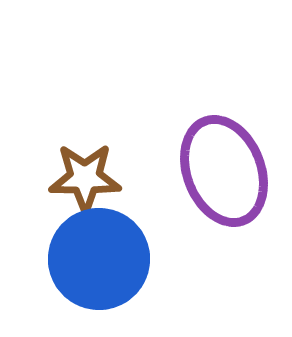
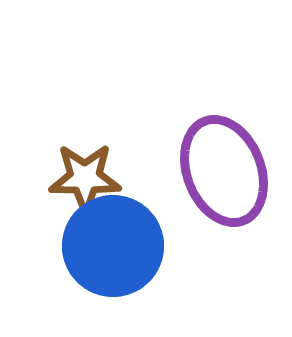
blue circle: moved 14 px right, 13 px up
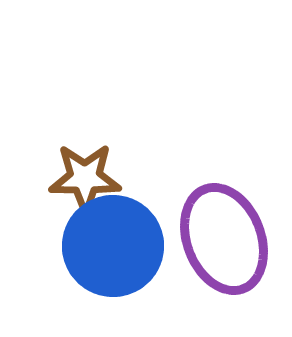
purple ellipse: moved 68 px down
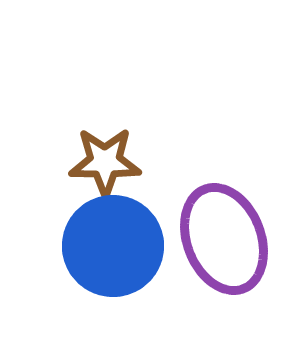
brown star: moved 20 px right, 16 px up
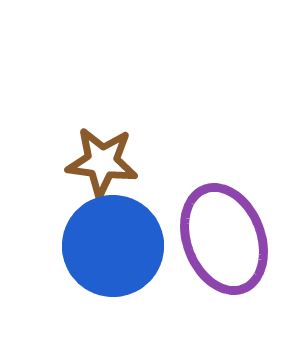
brown star: moved 3 px left; rotated 6 degrees clockwise
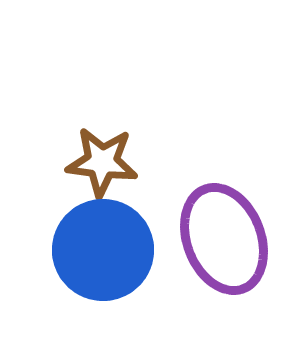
blue circle: moved 10 px left, 4 px down
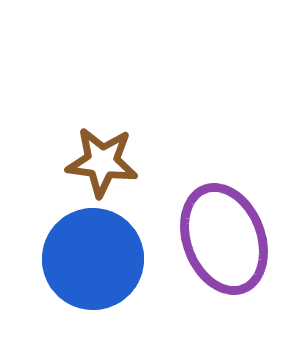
blue circle: moved 10 px left, 9 px down
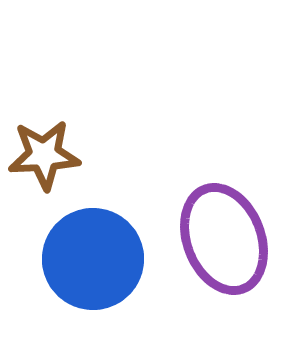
brown star: moved 58 px left, 7 px up; rotated 10 degrees counterclockwise
